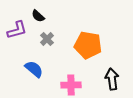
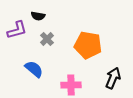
black semicircle: rotated 32 degrees counterclockwise
black arrow: moved 1 px right, 1 px up; rotated 30 degrees clockwise
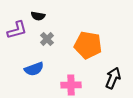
blue semicircle: rotated 120 degrees clockwise
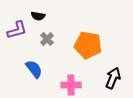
blue semicircle: rotated 108 degrees counterclockwise
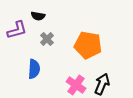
blue semicircle: rotated 42 degrees clockwise
black arrow: moved 11 px left, 6 px down
pink cross: moved 5 px right; rotated 36 degrees clockwise
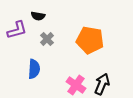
orange pentagon: moved 2 px right, 5 px up
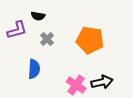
black arrow: moved 2 px up; rotated 55 degrees clockwise
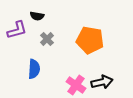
black semicircle: moved 1 px left
